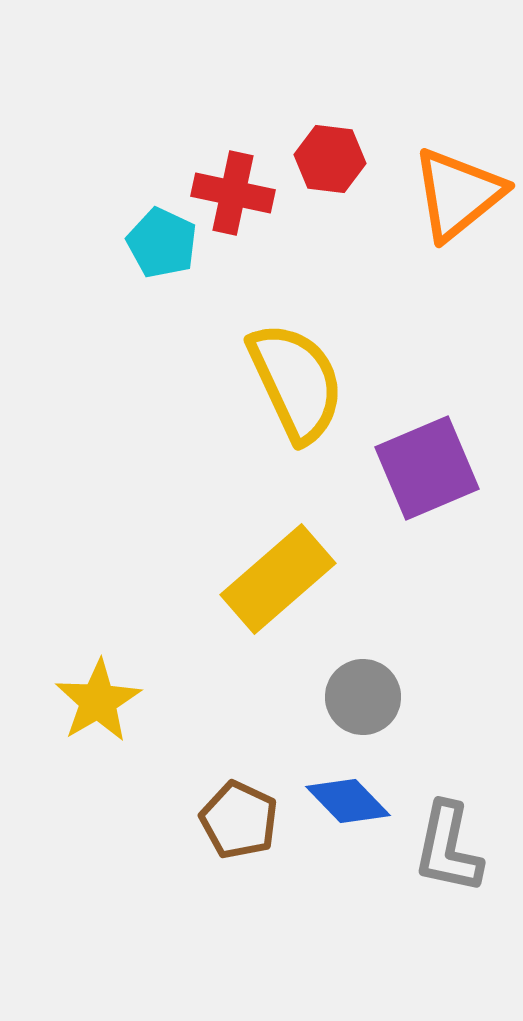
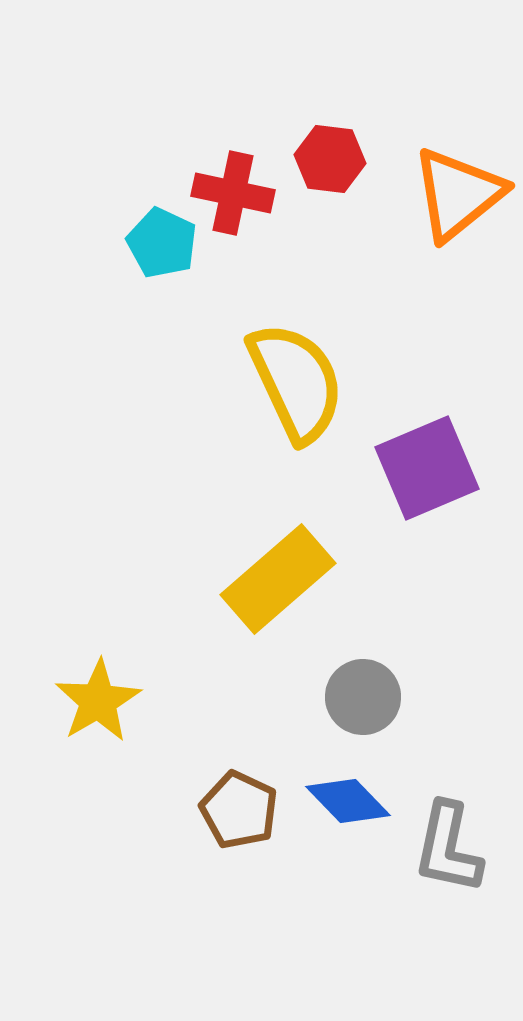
brown pentagon: moved 10 px up
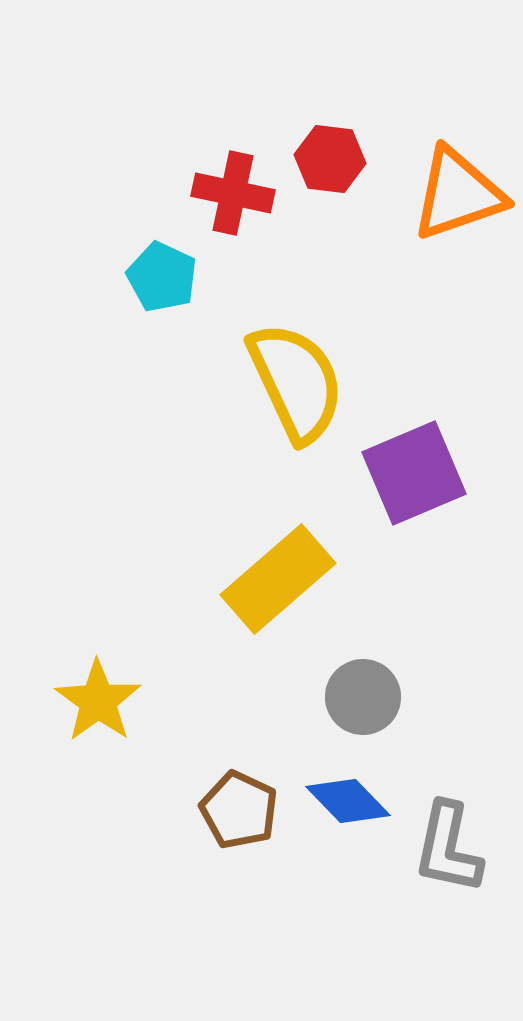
orange triangle: rotated 20 degrees clockwise
cyan pentagon: moved 34 px down
purple square: moved 13 px left, 5 px down
yellow star: rotated 6 degrees counterclockwise
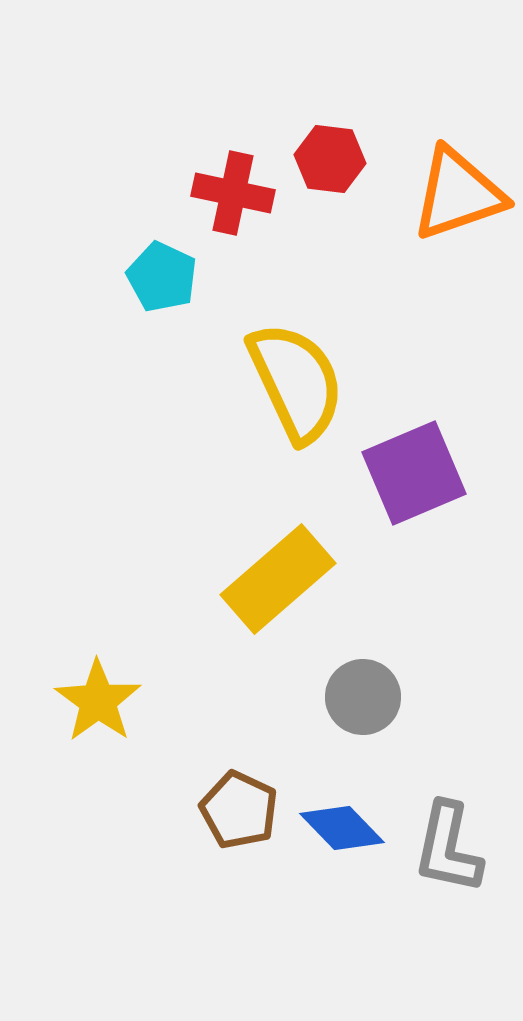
blue diamond: moved 6 px left, 27 px down
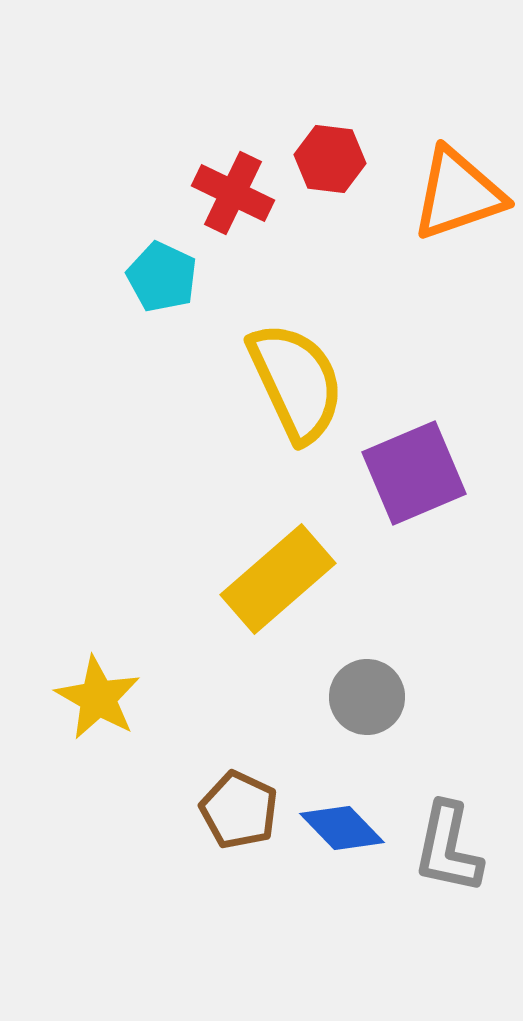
red cross: rotated 14 degrees clockwise
gray circle: moved 4 px right
yellow star: moved 3 px up; rotated 6 degrees counterclockwise
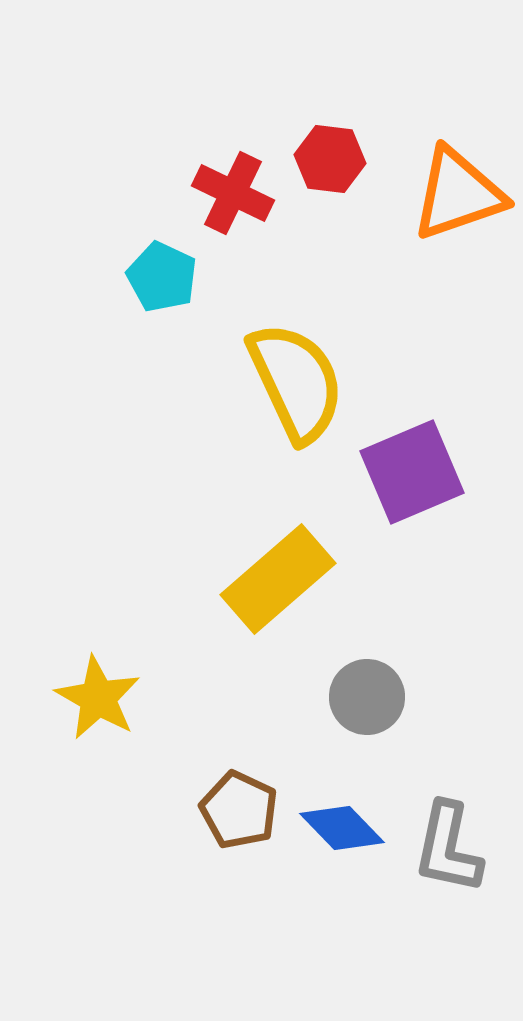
purple square: moved 2 px left, 1 px up
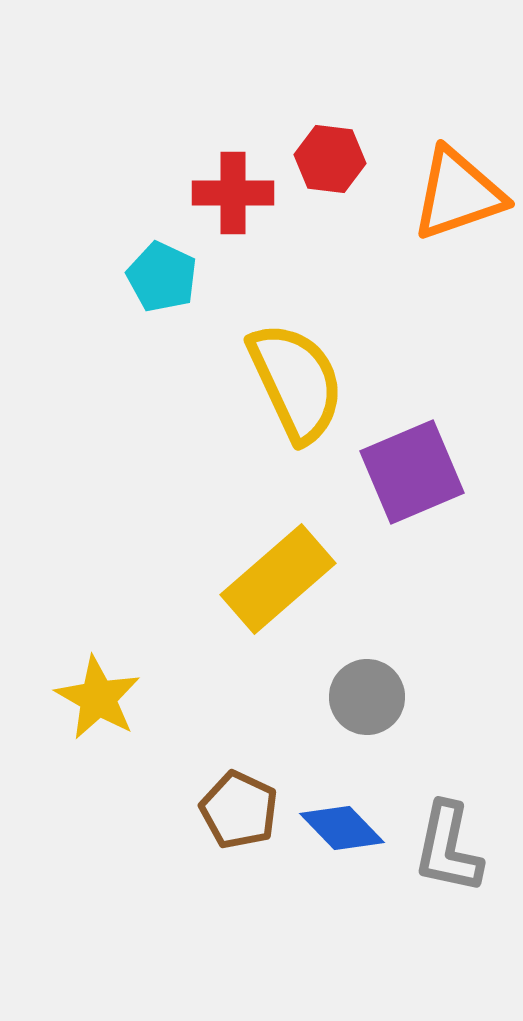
red cross: rotated 26 degrees counterclockwise
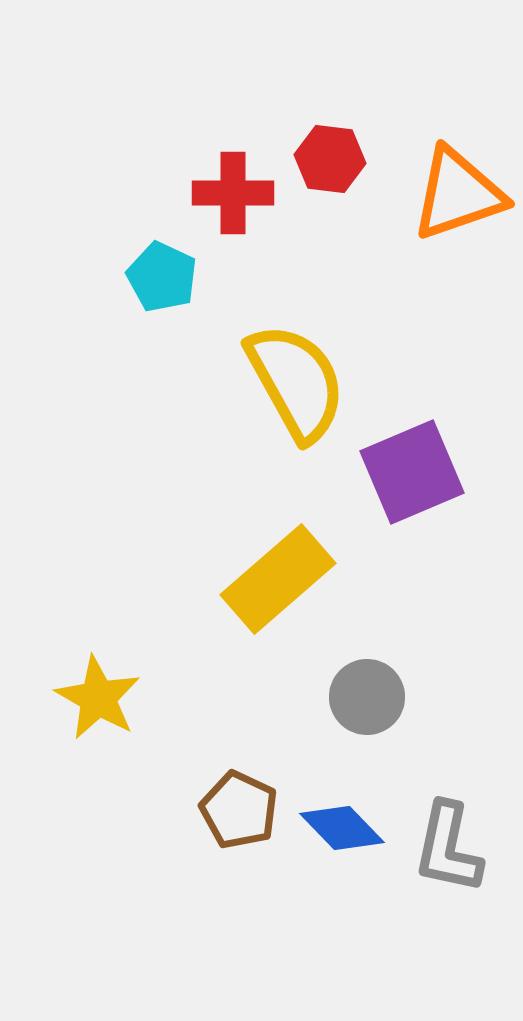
yellow semicircle: rotated 4 degrees counterclockwise
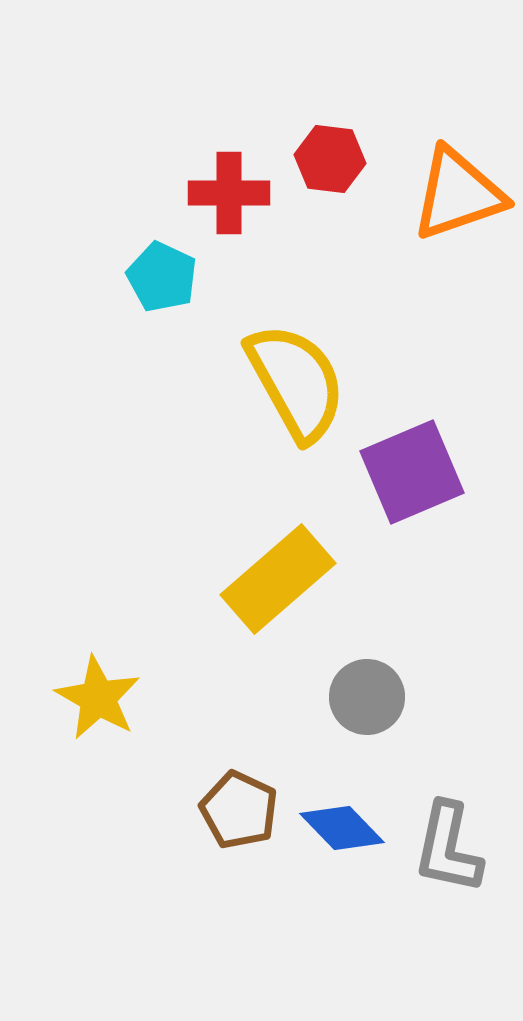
red cross: moved 4 px left
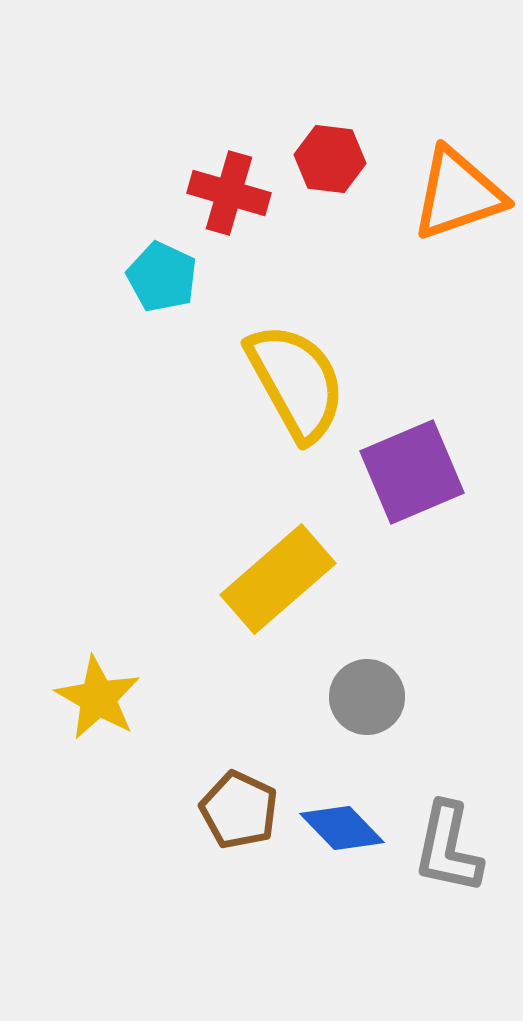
red cross: rotated 16 degrees clockwise
